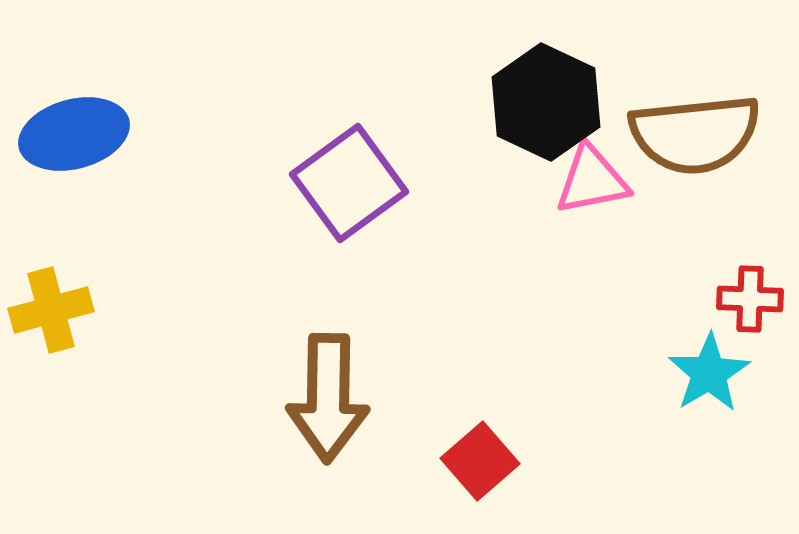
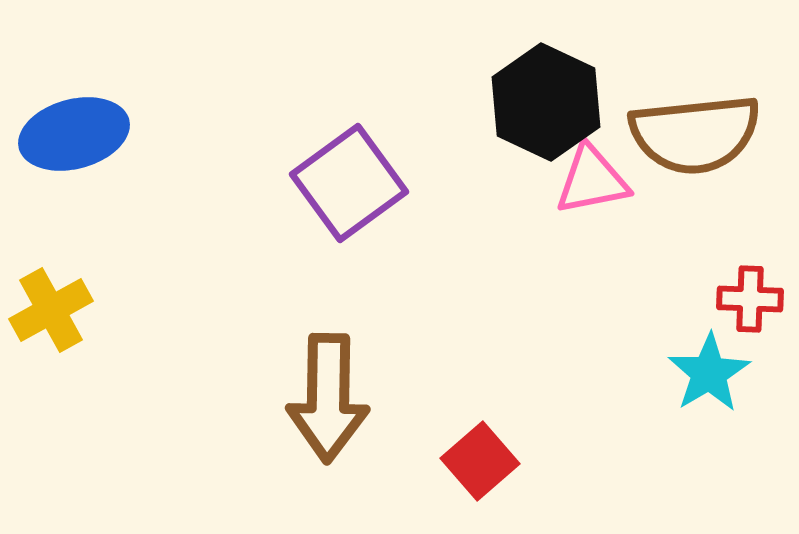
yellow cross: rotated 14 degrees counterclockwise
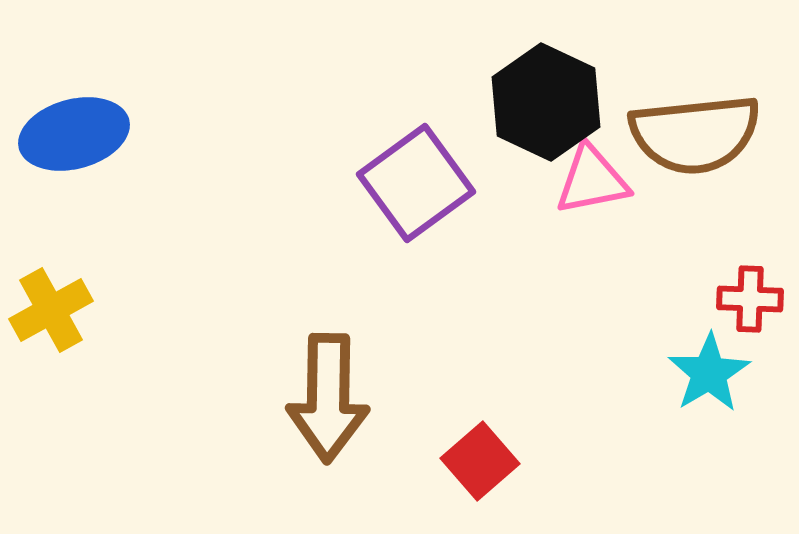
purple square: moved 67 px right
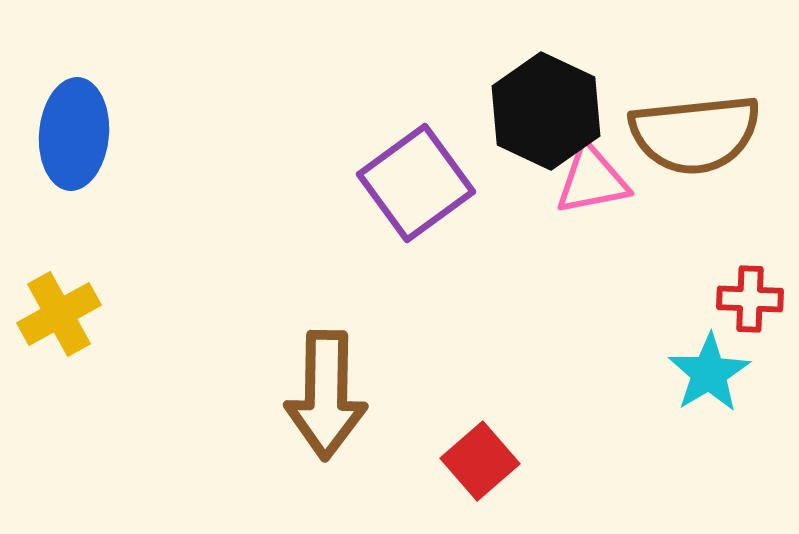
black hexagon: moved 9 px down
blue ellipse: rotated 70 degrees counterclockwise
yellow cross: moved 8 px right, 4 px down
brown arrow: moved 2 px left, 3 px up
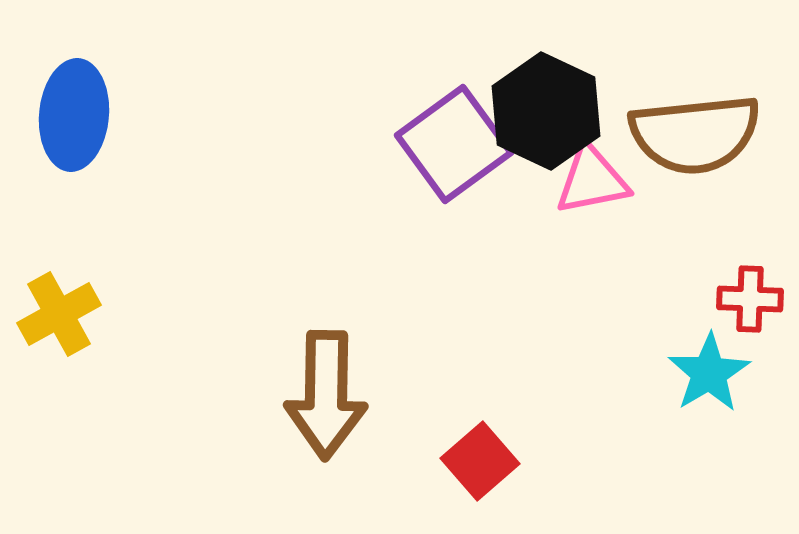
blue ellipse: moved 19 px up
purple square: moved 38 px right, 39 px up
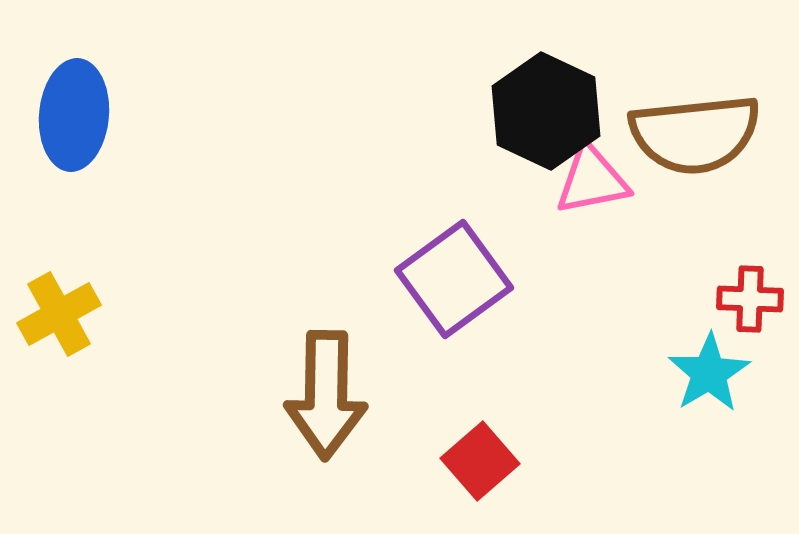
purple square: moved 135 px down
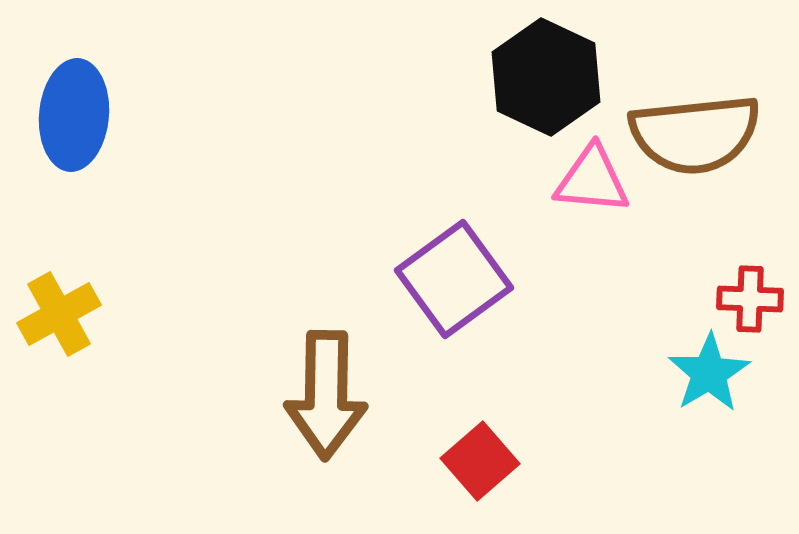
black hexagon: moved 34 px up
pink triangle: rotated 16 degrees clockwise
